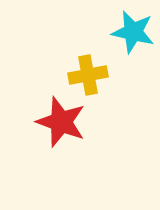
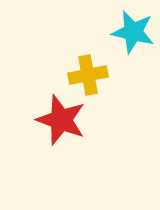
red star: moved 2 px up
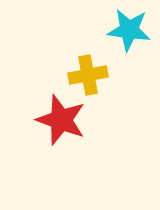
cyan star: moved 4 px left, 2 px up; rotated 6 degrees counterclockwise
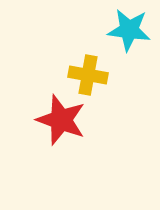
yellow cross: rotated 21 degrees clockwise
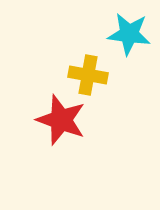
cyan star: moved 4 px down
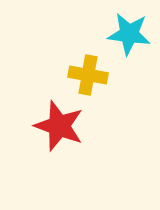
red star: moved 2 px left, 6 px down
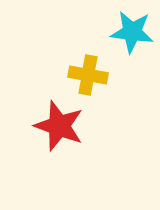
cyan star: moved 3 px right, 2 px up
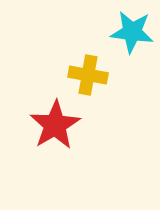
red star: moved 4 px left, 1 px up; rotated 21 degrees clockwise
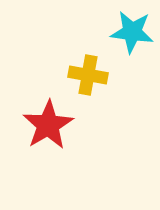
red star: moved 7 px left
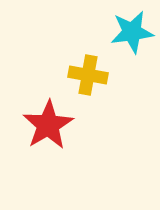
cyan star: rotated 15 degrees counterclockwise
